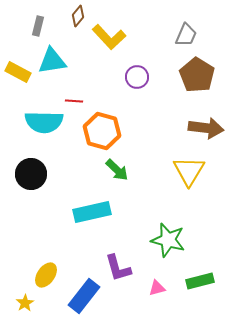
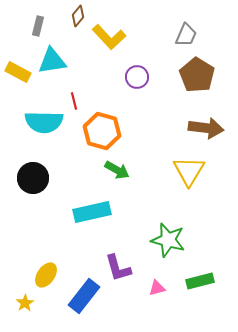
red line: rotated 72 degrees clockwise
green arrow: rotated 15 degrees counterclockwise
black circle: moved 2 px right, 4 px down
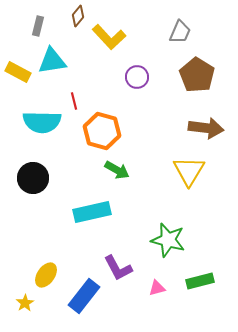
gray trapezoid: moved 6 px left, 3 px up
cyan semicircle: moved 2 px left
purple L-shape: rotated 12 degrees counterclockwise
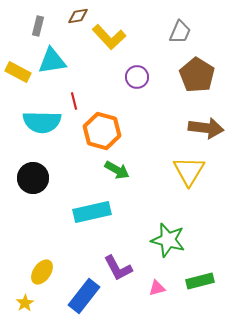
brown diamond: rotated 40 degrees clockwise
yellow ellipse: moved 4 px left, 3 px up
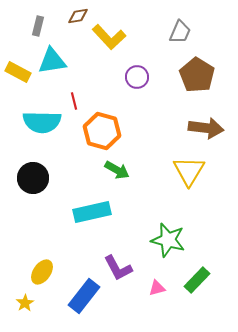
green rectangle: moved 3 px left, 1 px up; rotated 32 degrees counterclockwise
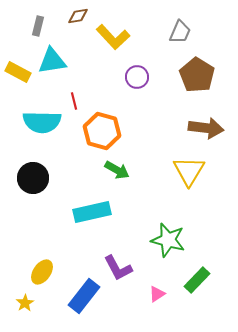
yellow L-shape: moved 4 px right
pink triangle: moved 6 px down; rotated 18 degrees counterclockwise
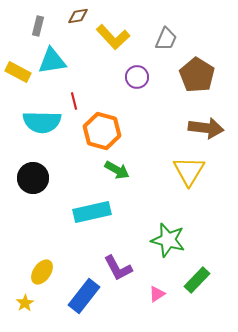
gray trapezoid: moved 14 px left, 7 px down
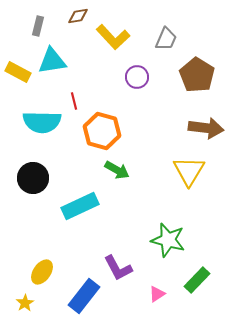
cyan rectangle: moved 12 px left, 6 px up; rotated 12 degrees counterclockwise
